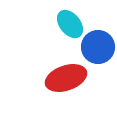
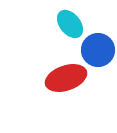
blue circle: moved 3 px down
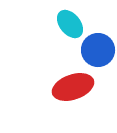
red ellipse: moved 7 px right, 9 px down
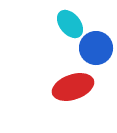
blue circle: moved 2 px left, 2 px up
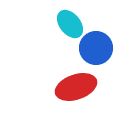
red ellipse: moved 3 px right
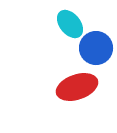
red ellipse: moved 1 px right
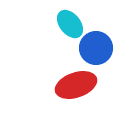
red ellipse: moved 1 px left, 2 px up
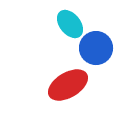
red ellipse: moved 8 px left; rotated 12 degrees counterclockwise
